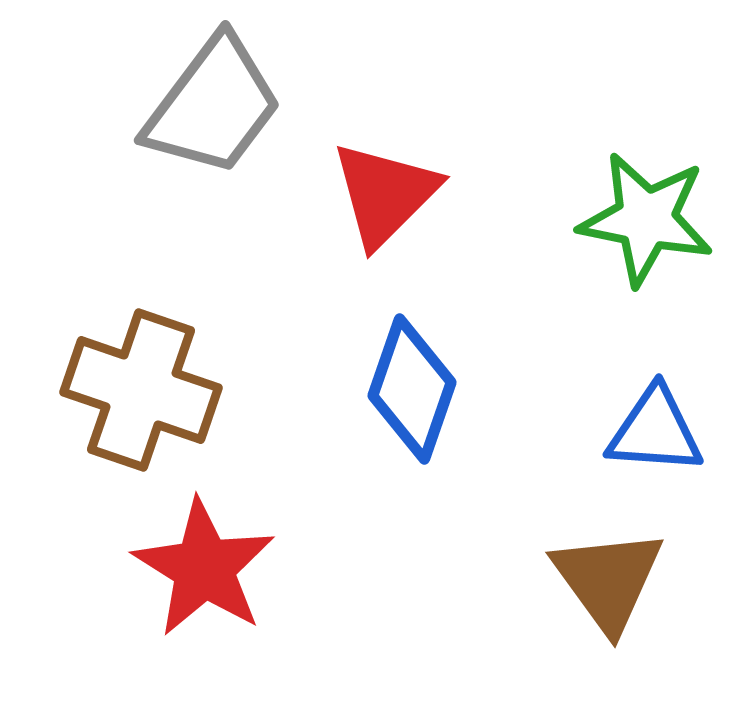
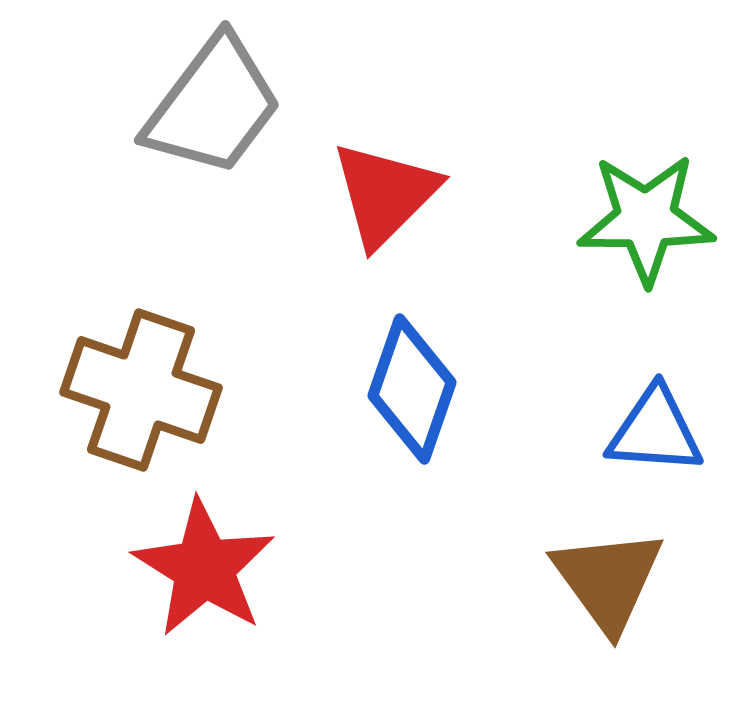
green star: rotated 11 degrees counterclockwise
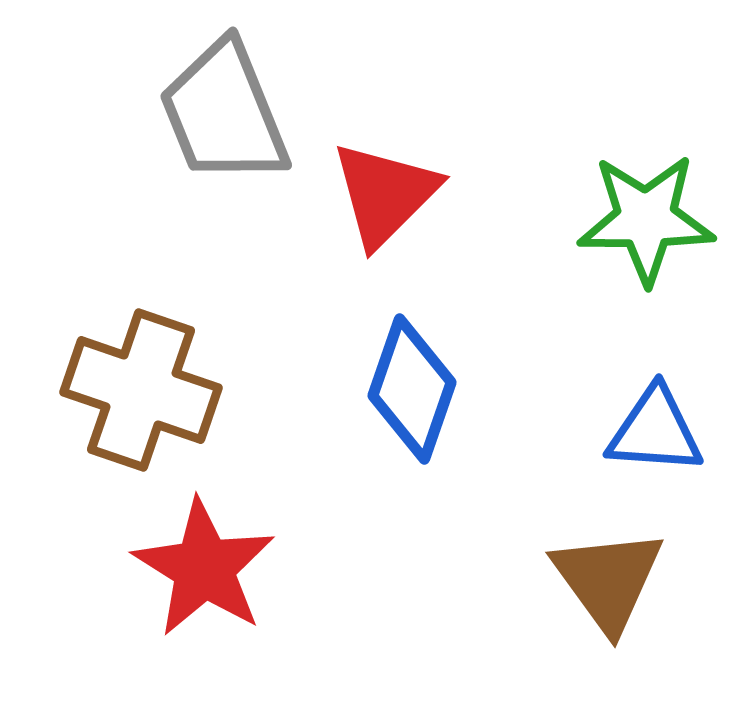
gray trapezoid: moved 11 px right, 7 px down; rotated 121 degrees clockwise
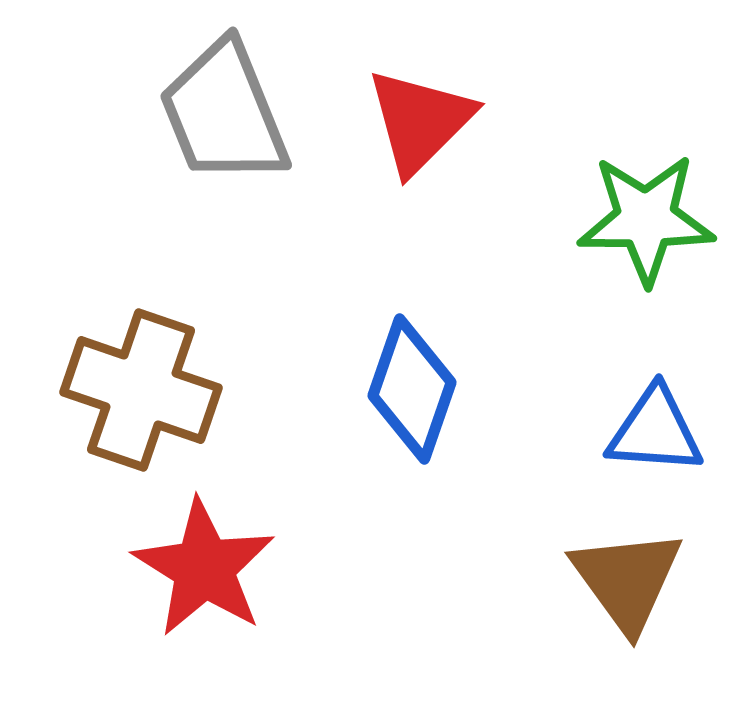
red triangle: moved 35 px right, 73 px up
brown triangle: moved 19 px right
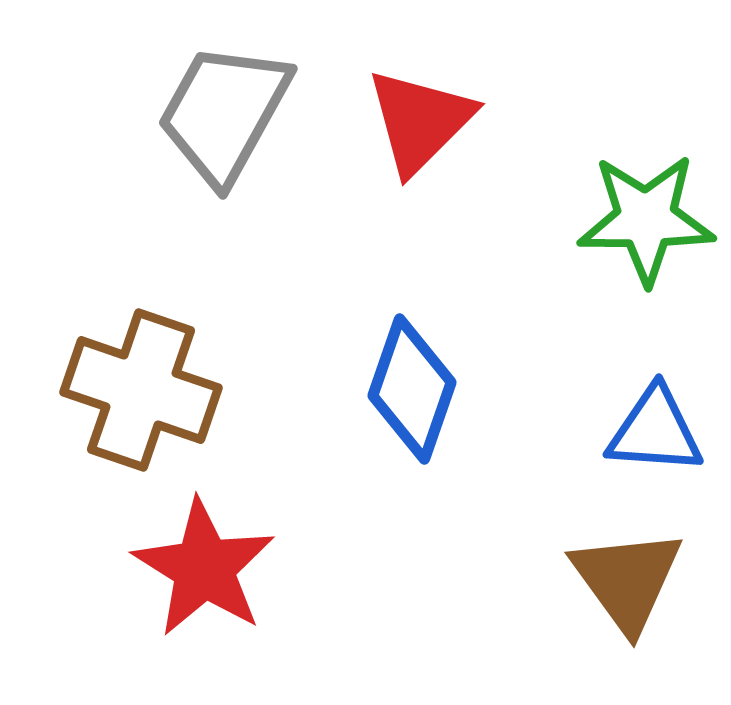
gray trapezoid: rotated 51 degrees clockwise
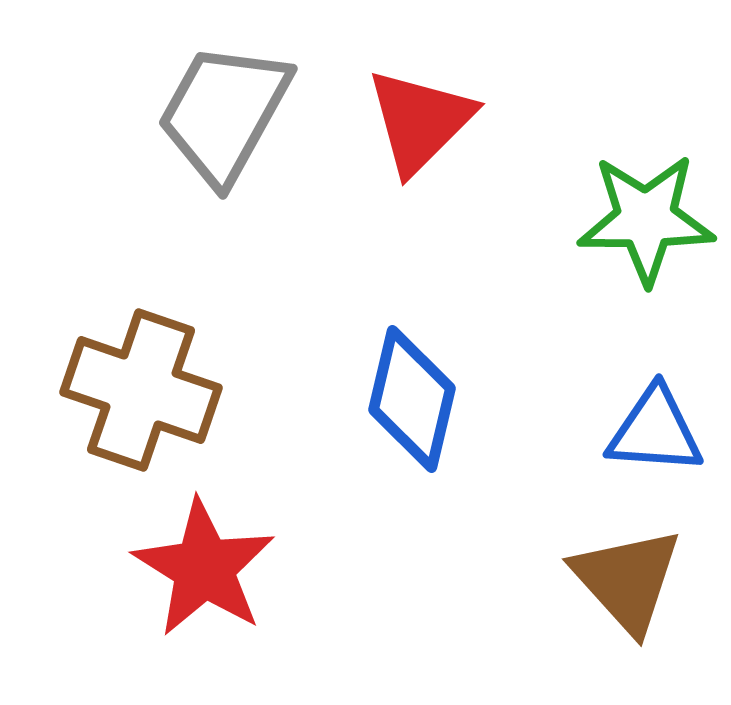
blue diamond: moved 10 px down; rotated 6 degrees counterclockwise
brown triangle: rotated 6 degrees counterclockwise
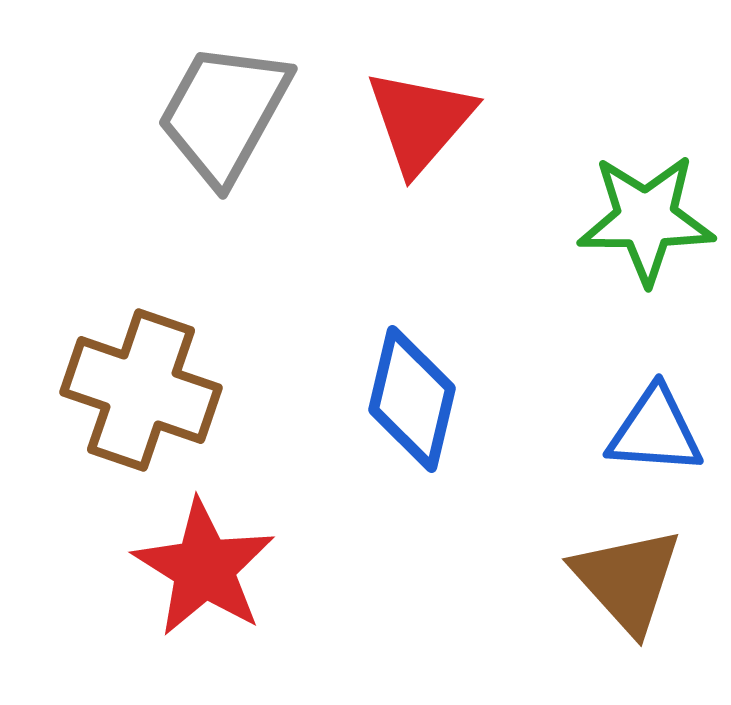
red triangle: rotated 4 degrees counterclockwise
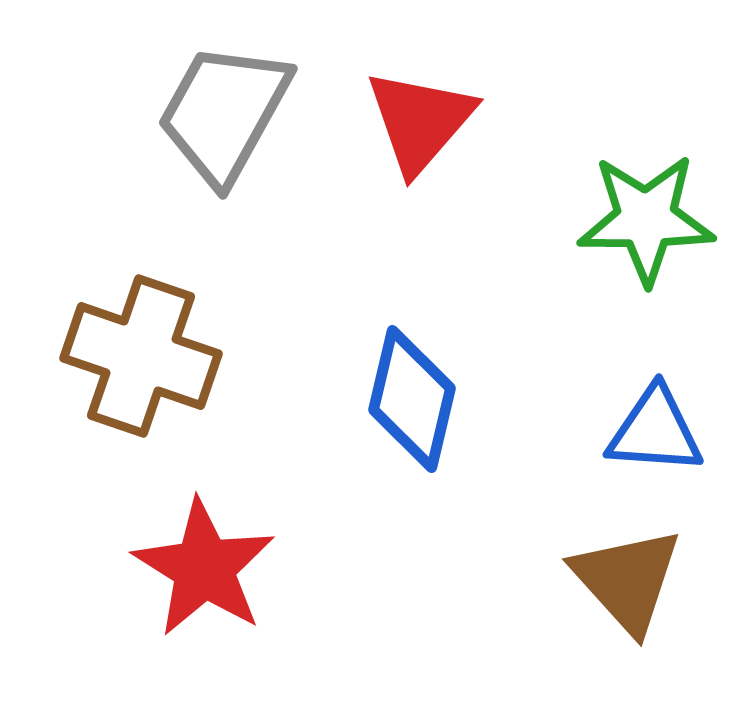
brown cross: moved 34 px up
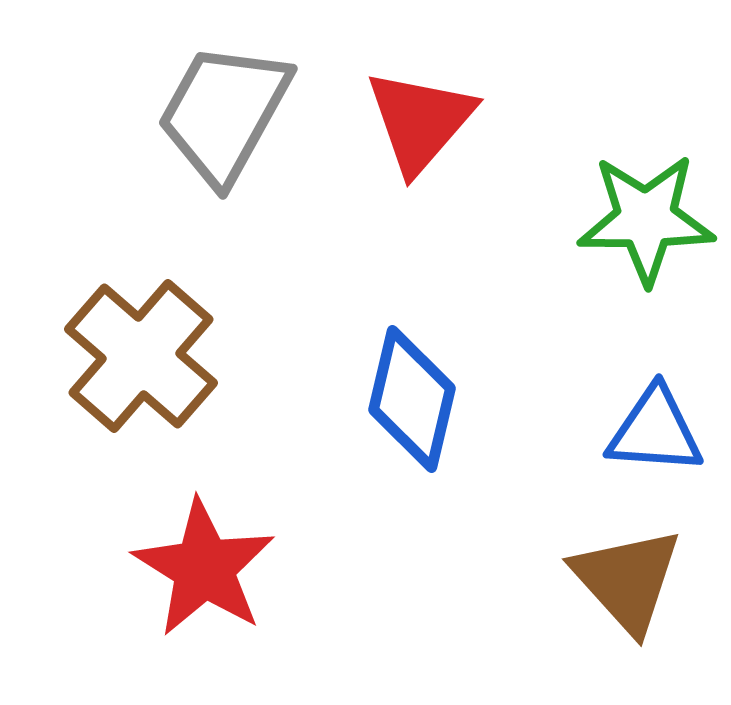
brown cross: rotated 22 degrees clockwise
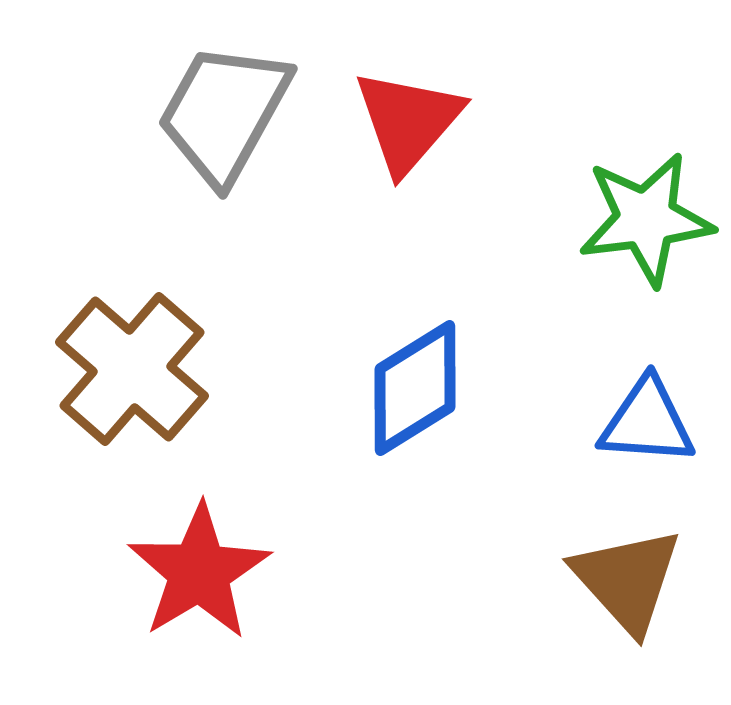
red triangle: moved 12 px left
green star: rotated 7 degrees counterclockwise
brown cross: moved 9 px left, 13 px down
blue diamond: moved 3 px right, 11 px up; rotated 45 degrees clockwise
blue triangle: moved 8 px left, 9 px up
red star: moved 5 px left, 4 px down; rotated 9 degrees clockwise
